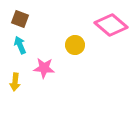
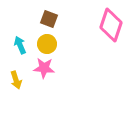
brown square: moved 29 px right
pink diamond: rotated 68 degrees clockwise
yellow circle: moved 28 px left, 1 px up
yellow arrow: moved 1 px right, 2 px up; rotated 24 degrees counterclockwise
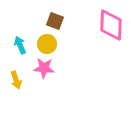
brown square: moved 6 px right, 2 px down
pink diamond: rotated 16 degrees counterclockwise
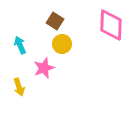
brown square: rotated 12 degrees clockwise
yellow circle: moved 15 px right
pink star: rotated 25 degrees counterclockwise
yellow arrow: moved 3 px right, 7 px down
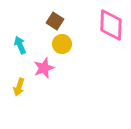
yellow arrow: rotated 36 degrees clockwise
